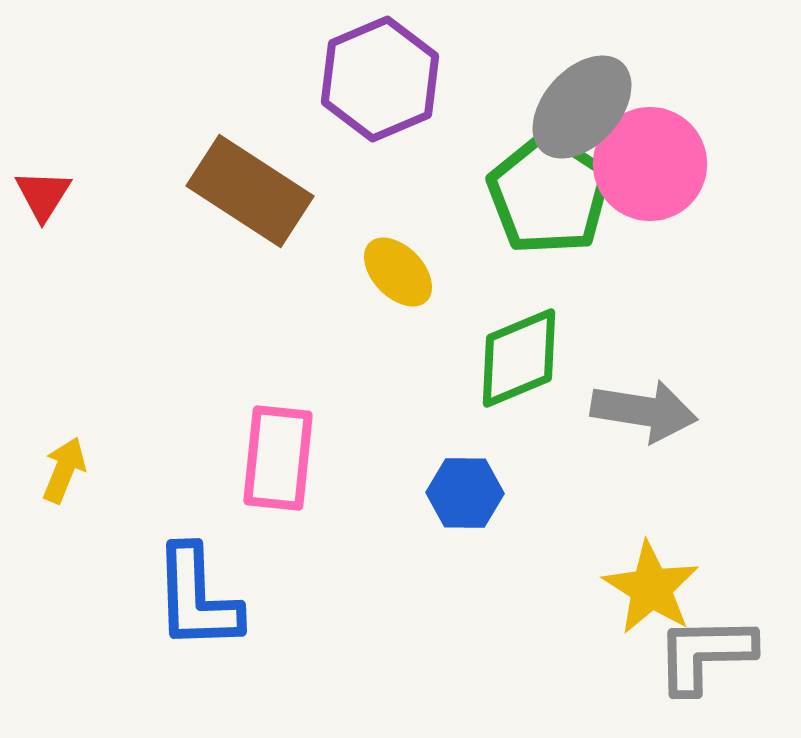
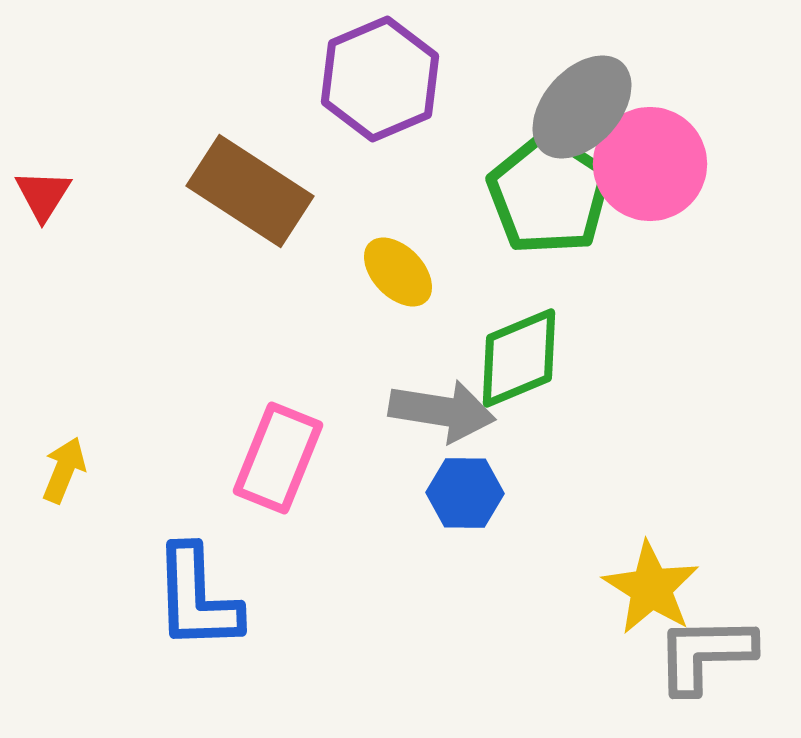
gray arrow: moved 202 px left
pink rectangle: rotated 16 degrees clockwise
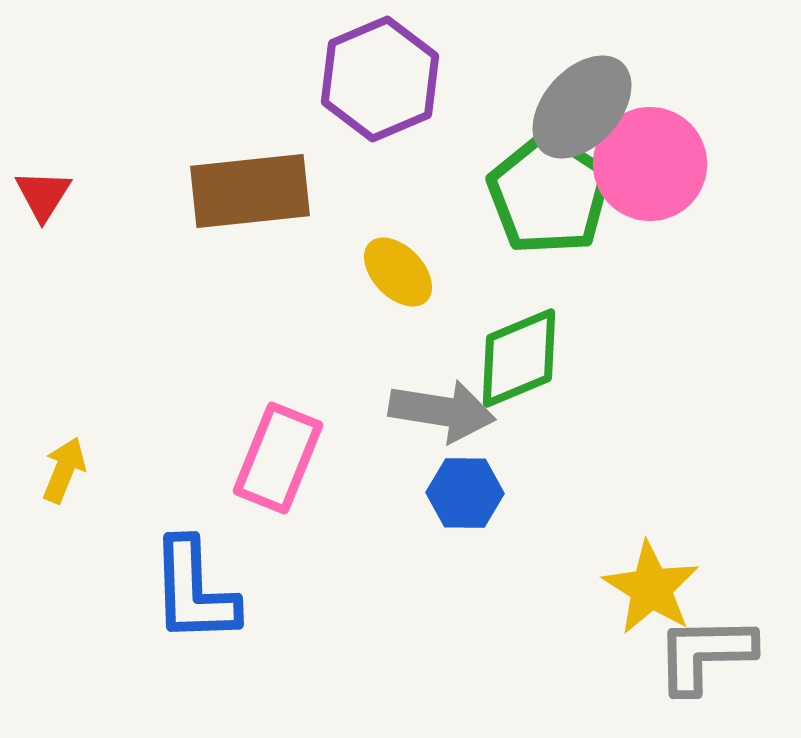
brown rectangle: rotated 39 degrees counterclockwise
blue L-shape: moved 3 px left, 7 px up
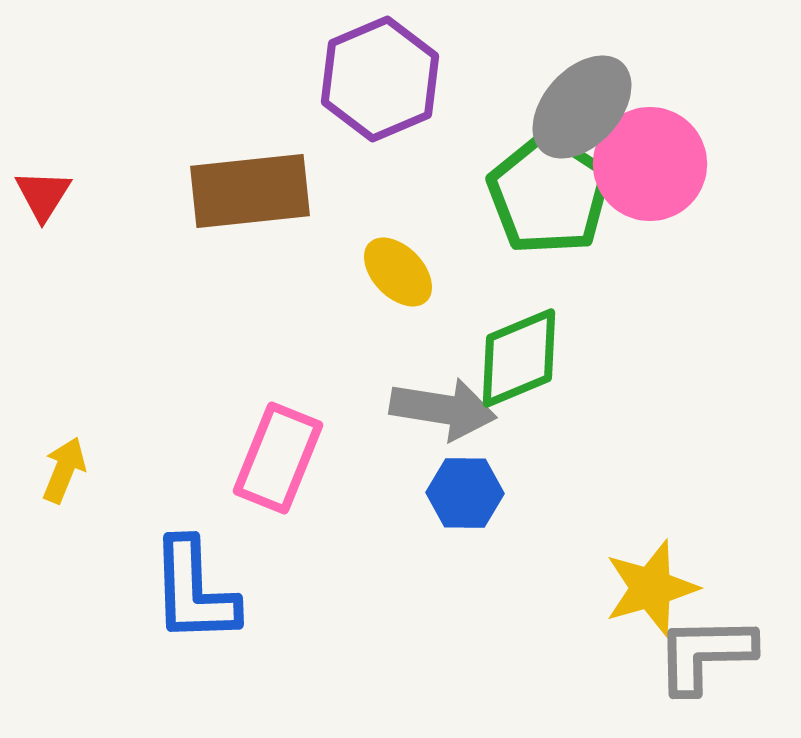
gray arrow: moved 1 px right, 2 px up
yellow star: rotated 24 degrees clockwise
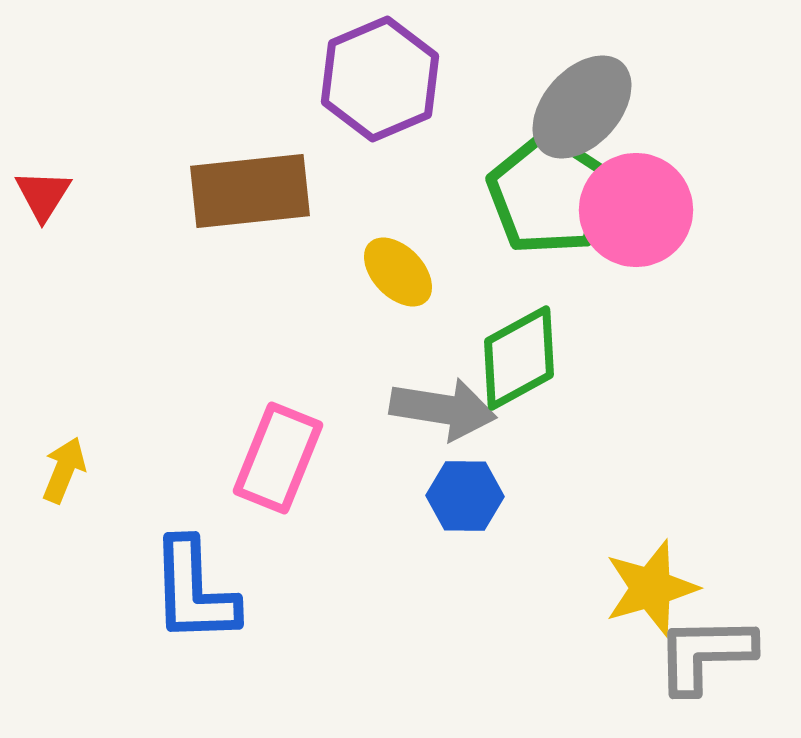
pink circle: moved 14 px left, 46 px down
green diamond: rotated 6 degrees counterclockwise
blue hexagon: moved 3 px down
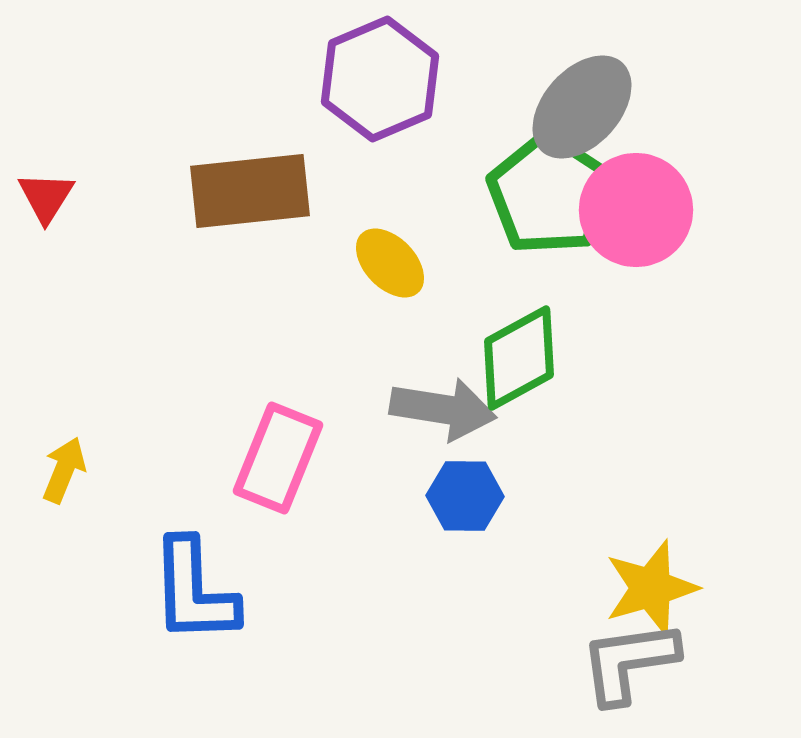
red triangle: moved 3 px right, 2 px down
yellow ellipse: moved 8 px left, 9 px up
gray L-shape: moved 76 px left, 8 px down; rotated 7 degrees counterclockwise
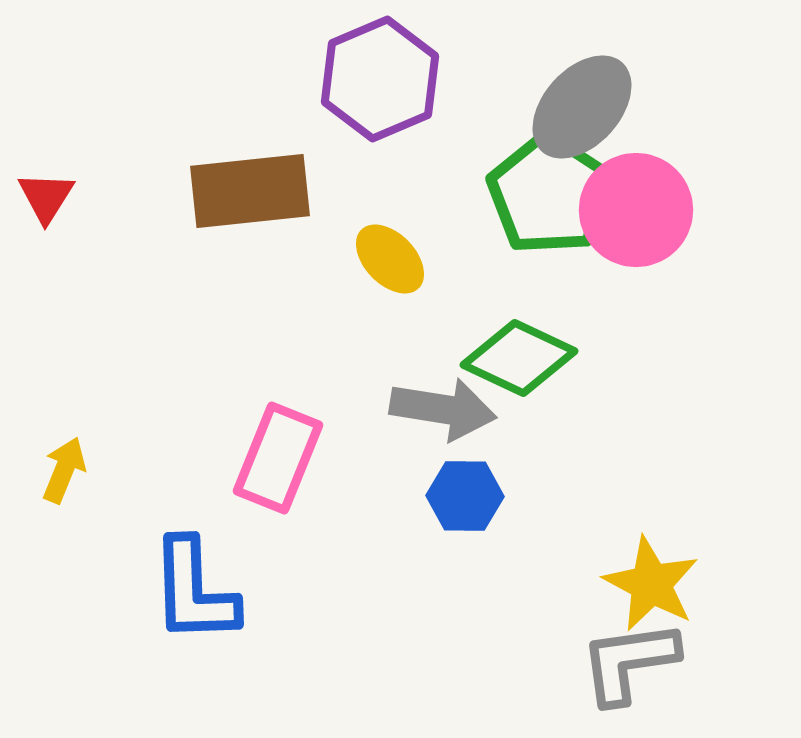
yellow ellipse: moved 4 px up
green diamond: rotated 54 degrees clockwise
yellow star: moved 4 px up; rotated 28 degrees counterclockwise
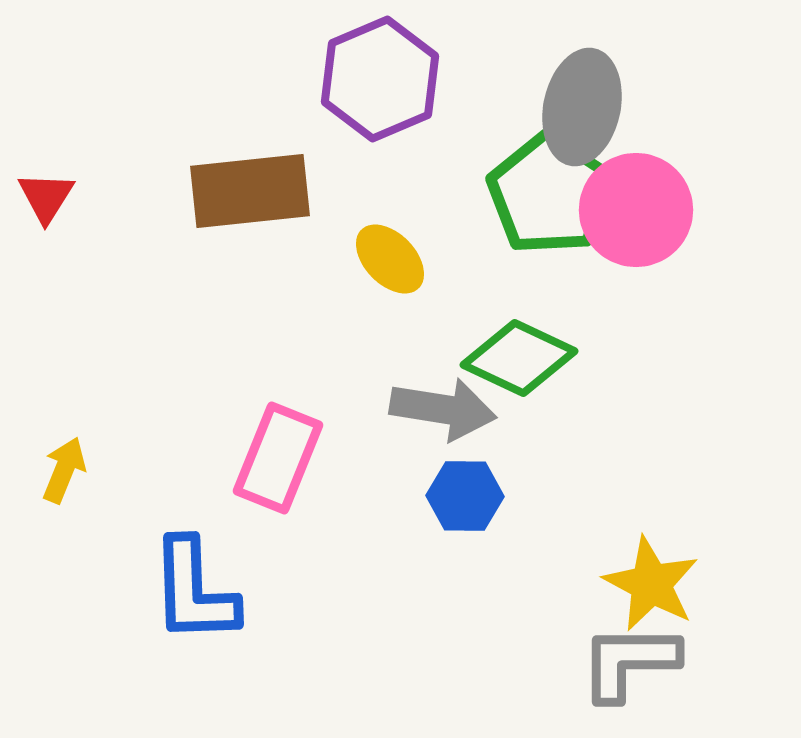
gray ellipse: rotated 30 degrees counterclockwise
gray L-shape: rotated 8 degrees clockwise
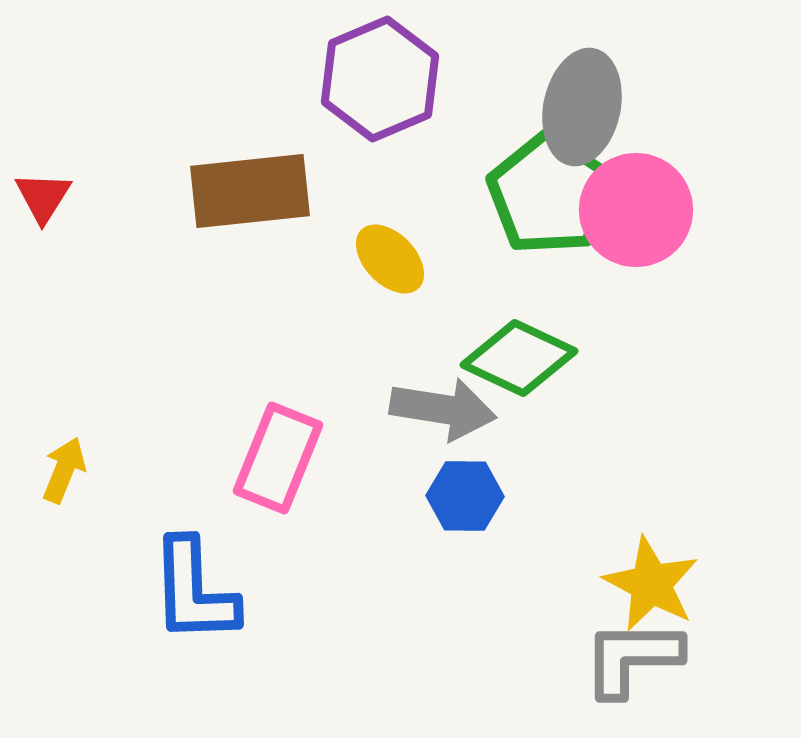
red triangle: moved 3 px left
gray L-shape: moved 3 px right, 4 px up
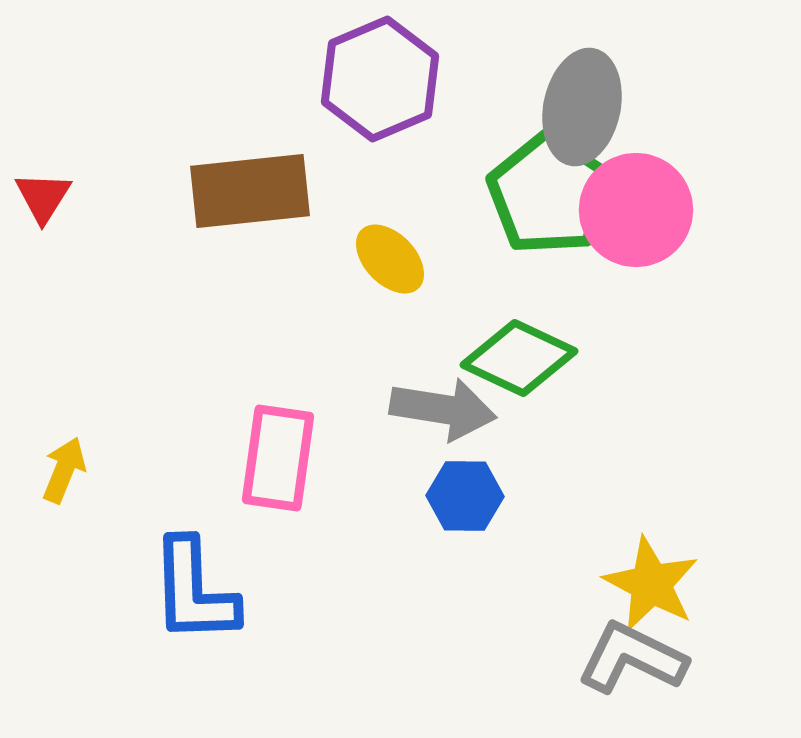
pink rectangle: rotated 14 degrees counterclockwise
gray L-shape: rotated 26 degrees clockwise
